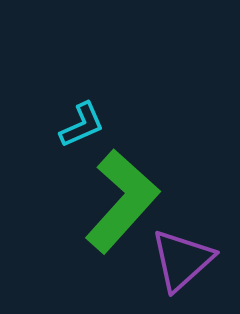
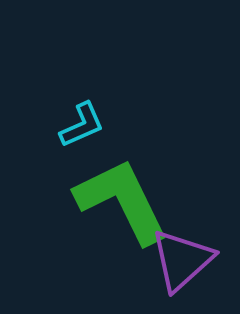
green L-shape: rotated 68 degrees counterclockwise
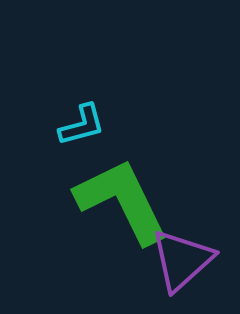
cyan L-shape: rotated 9 degrees clockwise
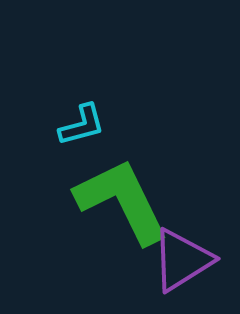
purple triangle: rotated 10 degrees clockwise
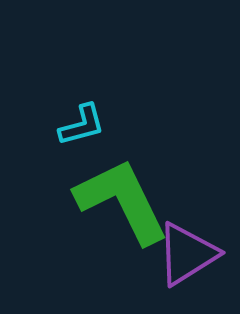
purple triangle: moved 5 px right, 6 px up
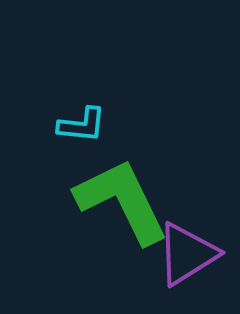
cyan L-shape: rotated 21 degrees clockwise
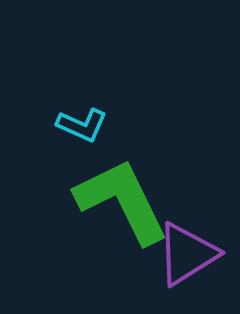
cyan L-shape: rotated 18 degrees clockwise
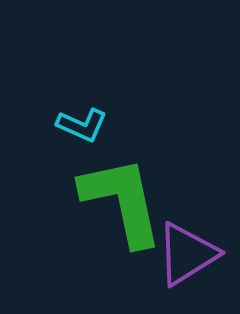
green L-shape: rotated 14 degrees clockwise
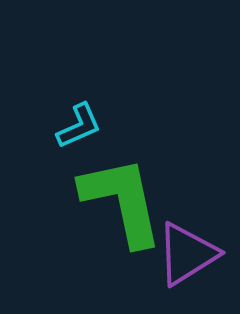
cyan L-shape: moved 3 px left, 1 px down; rotated 48 degrees counterclockwise
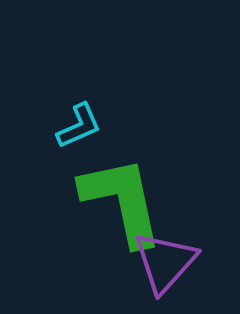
purple triangle: moved 22 px left, 8 px down; rotated 16 degrees counterclockwise
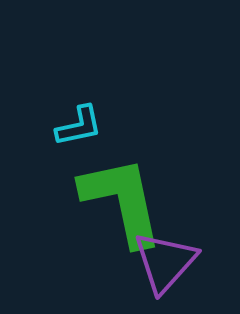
cyan L-shape: rotated 12 degrees clockwise
